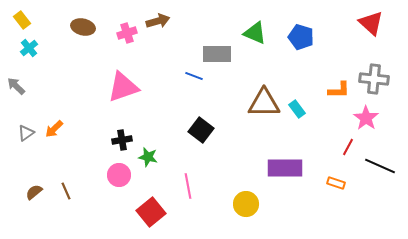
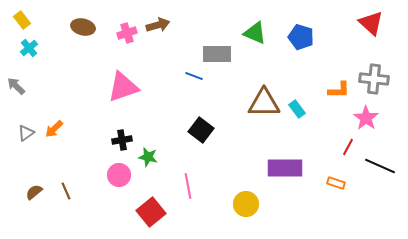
brown arrow: moved 4 px down
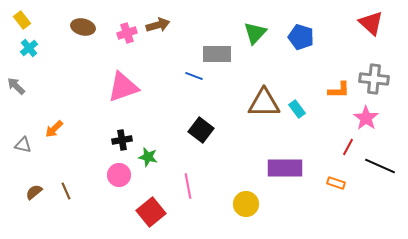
green triangle: rotated 50 degrees clockwise
gray triangle: moved 3 px left, 12 px down; rotated 48 degrees clockwise
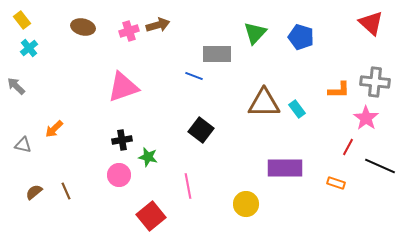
pink cross: moved 2 px right, 2 px up
gray cross: moved 1 px right, 3 px down
red square: moved 4 px down
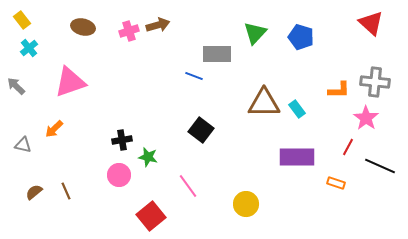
pink triangle: moved 53 px left, 5 px up
purple rectangle: moved 12 px right, 11 px up
pink line: rotated 25 degrees counterclockwise
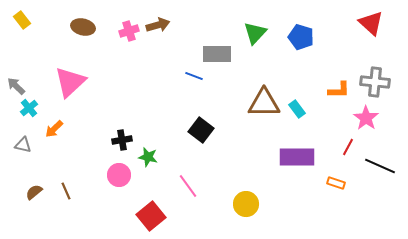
cyan cross: moved 60 px down
pink triangle: rotated 24 degrees counterclockwise
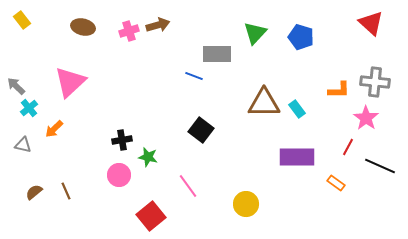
orange rectangle: rotated 18 degrees clockwise
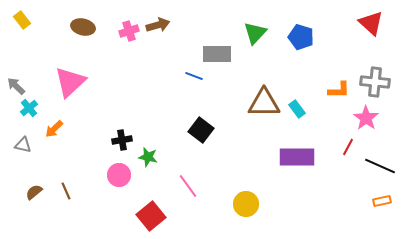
orange rectangle: moved 46 px right, 18 px down; rotated 48 degrees counterclockwise
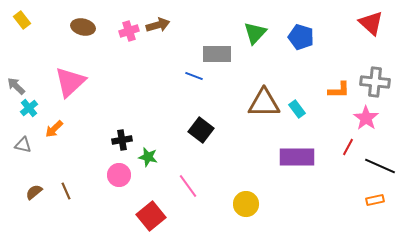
orange rectangle: moved 7 px left, 1 px up
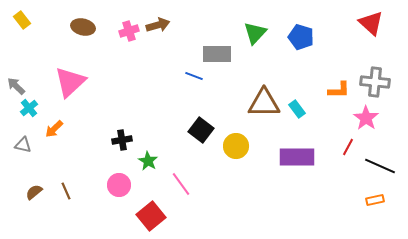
green star: moved 4 px down; rotated 18 degrees clockwise
pink circle: moved 10 px down
pink line: moved 7 px left, 2 px up
yellow circle: moved 10 px left, 58 px up
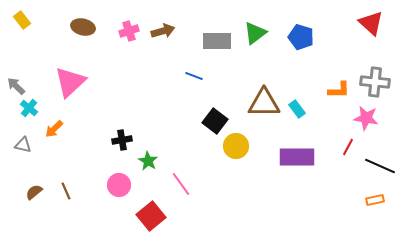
brown arrow: moved 5 px right, 6 px down
green triangle: rotated 10 degrees clockwise
gray rectangle: moved 13 px up
cyan cross: rotated 12 degrees counterclockwise
pink star: rotated 25 degrees counterclockwise
black square: moved 14 px right, 9 px up
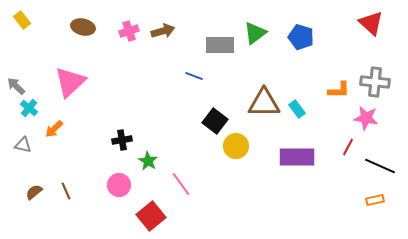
gray rectangle: moved 3 px right, 4 px down
